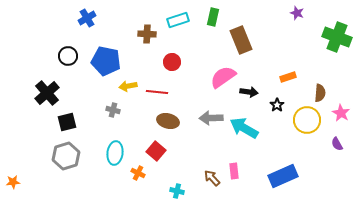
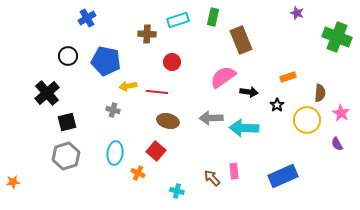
cyan arrow: rotated 28 degrees counterclockwise
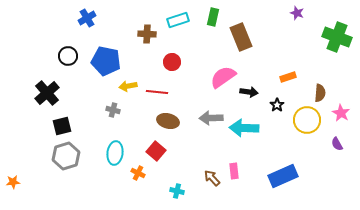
brown rectangle: moved 3 px up
black square: moved 5 px left, 4 px down
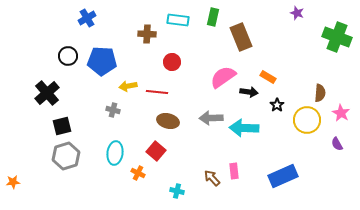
cyan rectangle: rotated 25 degrees clockwise
blue pentagon: moved 4 px left; rotated 8 degrees counterclockwise
orange rectangle: moved 20 px left; rotated 49 degrees clockwise
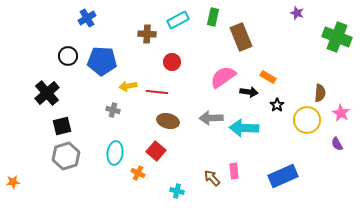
cyan rectangle: rotated 35 degrees counterclockwise
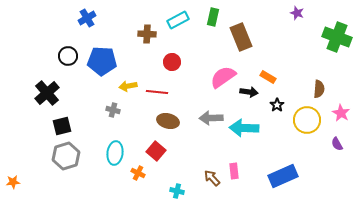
brown semicircle: moved 1 px left, 4 px up
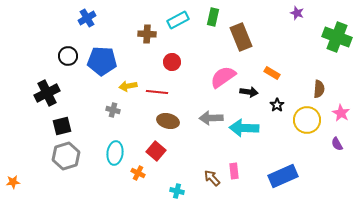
orange rectangle: moved 4 px right, 4 px up
black cross: rotated 15 degrees clockwise
